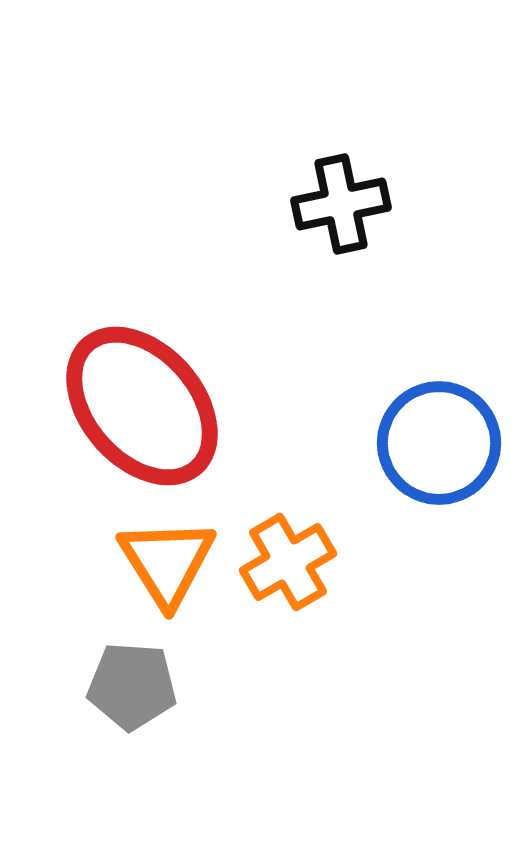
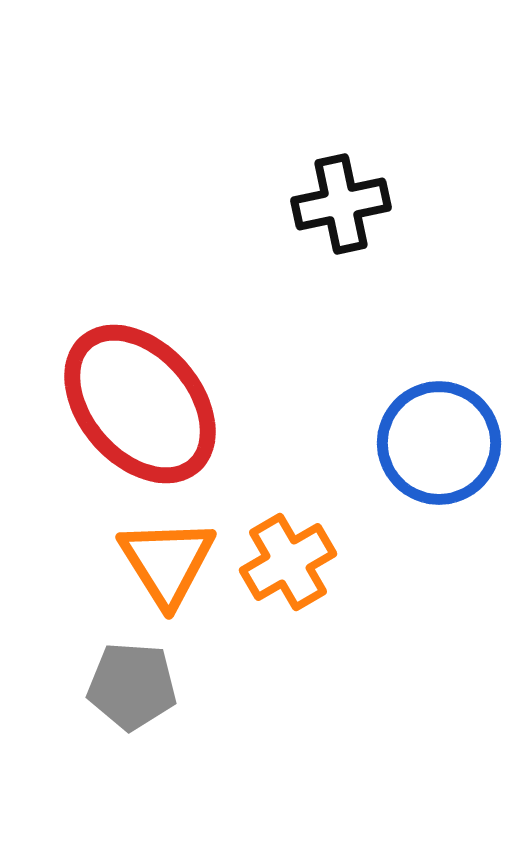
red ellipse: moved 2 px left, 2 px up
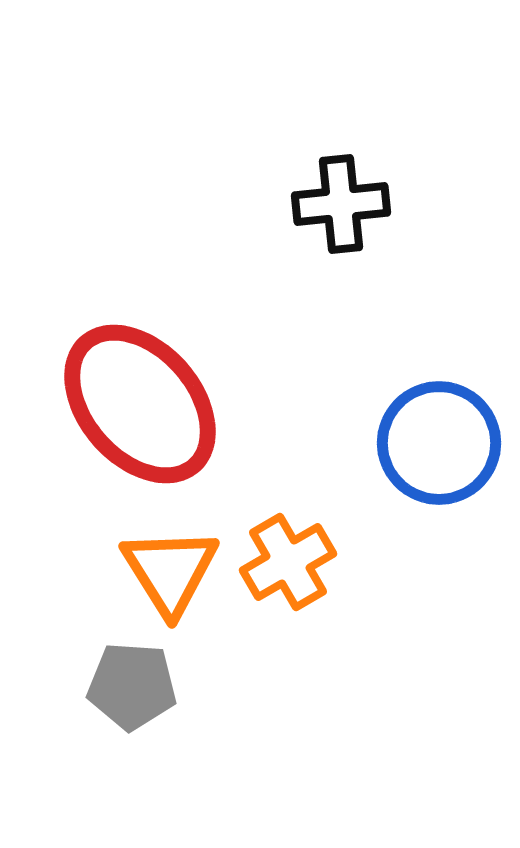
black cross: rotated 6 degrees clockwise
orange triangle: moved 3 px right, 9 px down
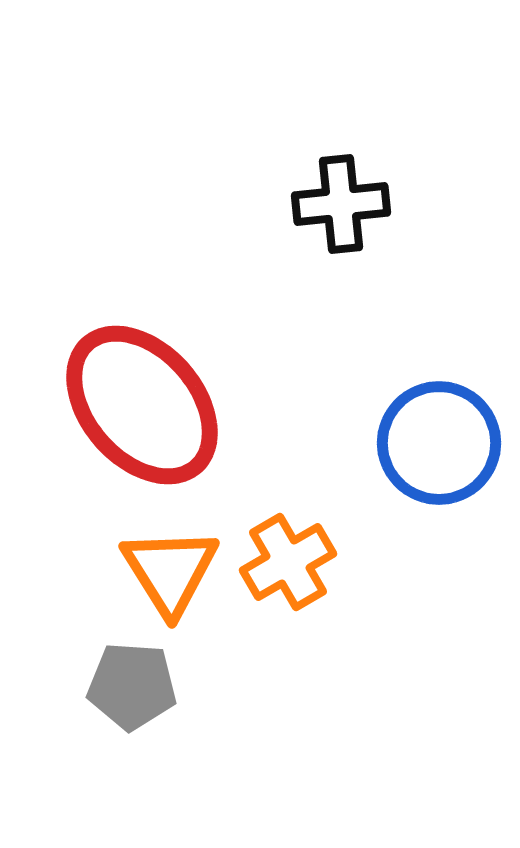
red ellipse: moved 2 px right, 1 px down
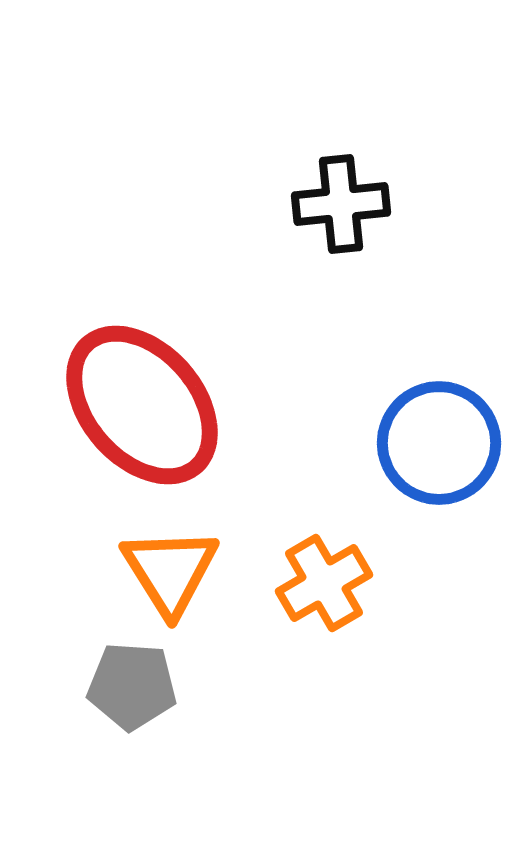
orange cross: moved 36 px right, 21 px down
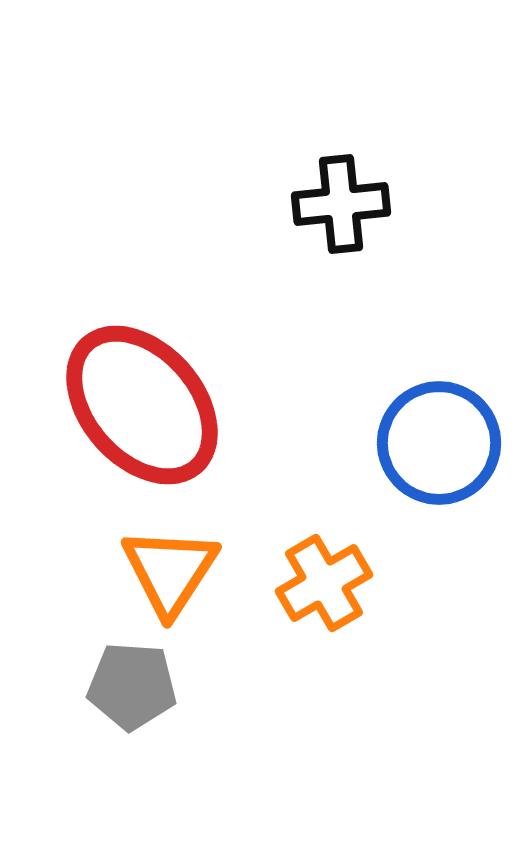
orange triangle: rotated 5 degrees clockwise
